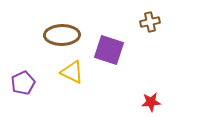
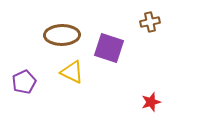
purple square: moved 2 px up
purple pentagon: moved 1 px right, 1 px up
red star: rotated 12 degrees counterclockwise
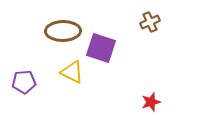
brown cross: rotated 12 degrees counterclockwise
brown ellipse: moved 1 px right, 4 px up
purple square: moved 8 px left
purple pentagon: rotated 20 degrees clockwise
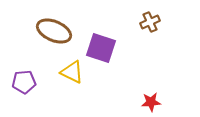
brown ellipse: moved 9 px left; rotated 24 degrees clockwise
red star: rotated 12 degrees clockwise
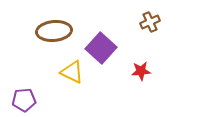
brown ellipse: rotated 28 degrees counterclockwise
purple square: rotated 24 degrees clockwise
purple pentagon: moved 18 px down
red star: moved 10 px left, 31 px up
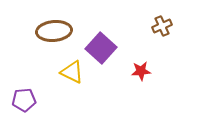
brown cross: moved 12 px right, 4 px down
